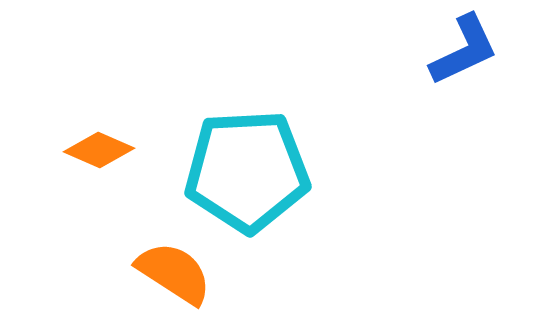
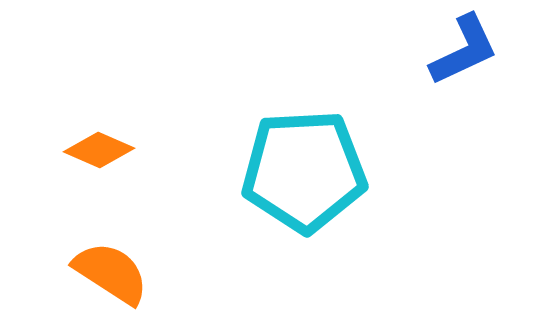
cyan pentagon: moved 57 px right
orange semicircle: moved 63 px left
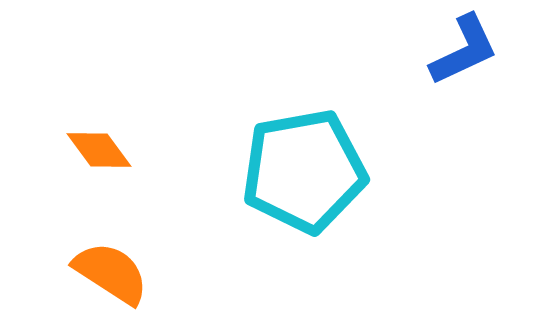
orange diamond: rotated 30 degrees clockwise
cyan pentagon: rotated 7 degrees counterclockwise
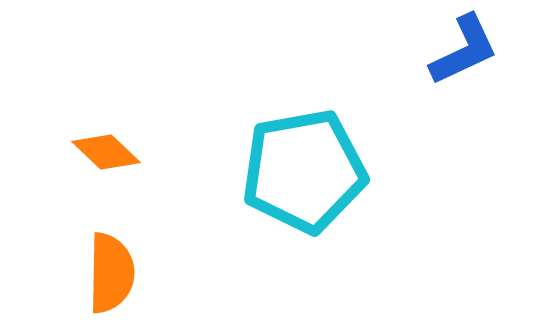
orange diamond: moved 7 px right, 2 px down; rotated 10 degrees counterclockwise
orange semicircle: rotated 58 degrees clockwise
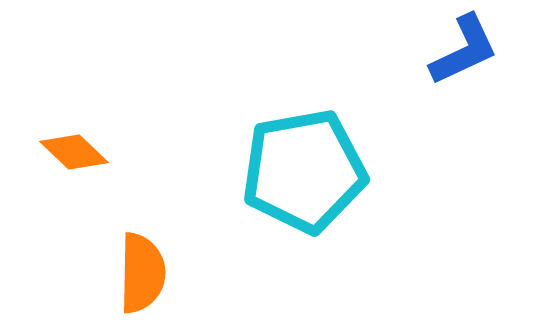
orange diamond: moved 32 px left
orange semicircle: moved 31 px right
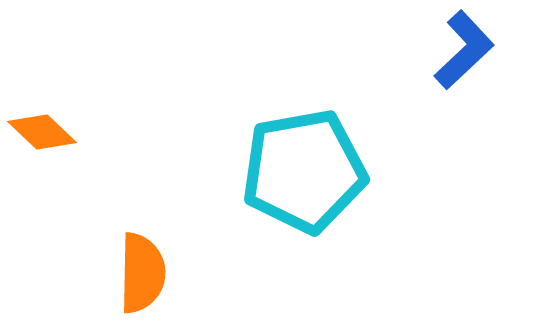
blue L-shape: rotated 18 degrees counterclockwise
orange diamond: moved 32 px left, 20 px up
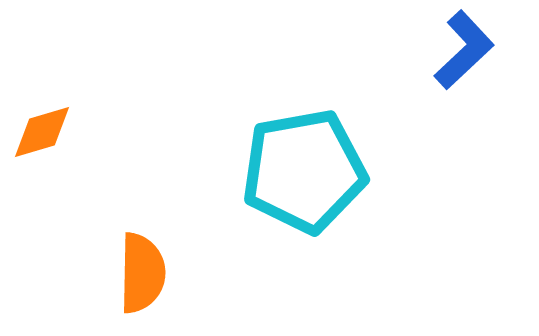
orange diamond: rotated 60 degrees counterclockwise
